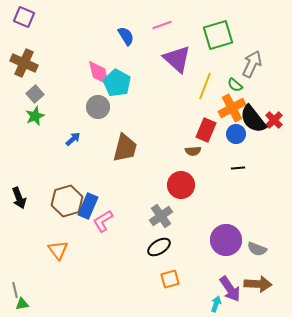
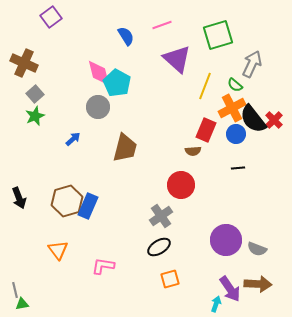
purple square: moved 27 px right; rotated 30 degrees clockwise
pink L-shape: moved 45 px down; rotated 40 degrees clockwise
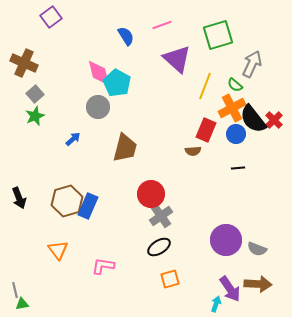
red circle: moved 30 px left, 9 px down
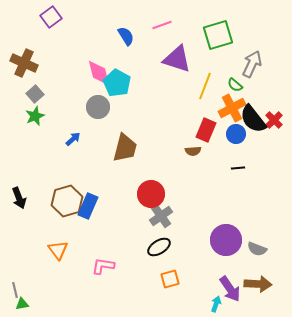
purple triangle: rotated 24 degrees counterclockwise
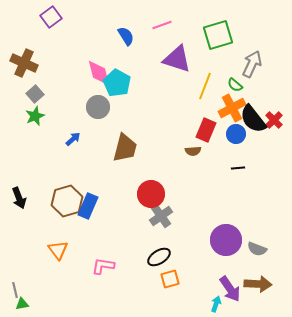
black ellipse: moved 10 px down
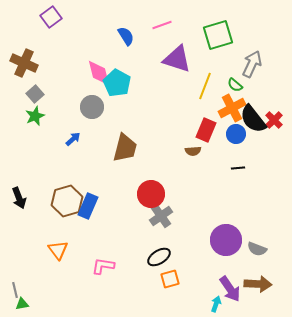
gray circle: moved 6 px left
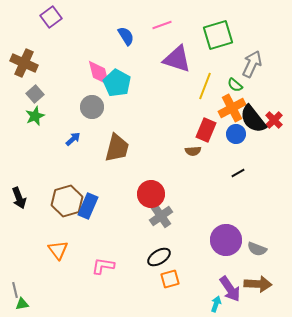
brown trapezoid: moved 8 px left
black line: moved 5 px down; rotated 24 degrees counterclockwise
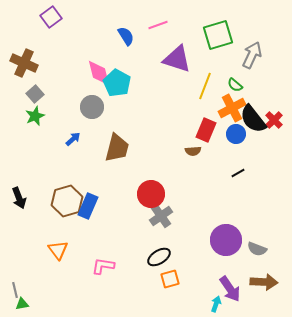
pink line: moved 4 px left
gray arrow: moved 9 px up
brown arrow: moved 6 px right, 2 px up
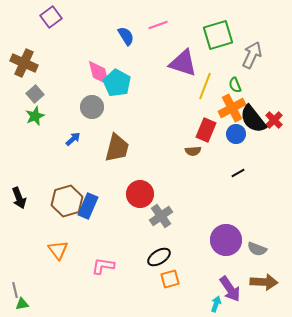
purple triangle: moved 6 px right, 4 px down
green semicircle: rotated 28 degrees clockwise
red circle: moved 11 px left
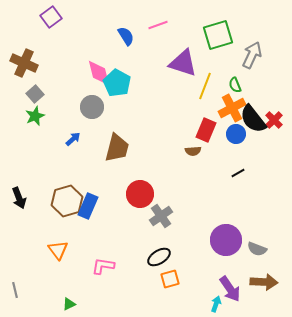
green triangle: moved 47 px right; rotated 16 degrees counterclockwise
